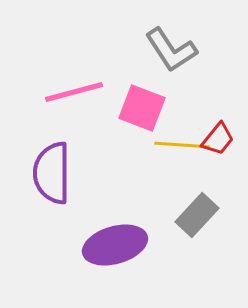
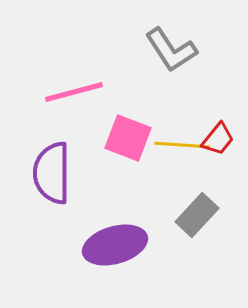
pink square: moved 14 px left, 30 px down
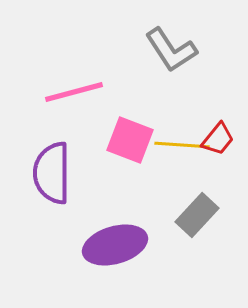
pink square: moved 2 px right, 2 px down
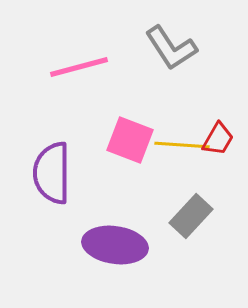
gray L-shape: moved 2 px up
pink line: moved 5 px right, 25 px up
red trapezoid: rotated 9 degrees counterclockwise
gray rectangle: moved 6 px left, 1 px down
purple ellipse: rotated 24 degrees clockwise
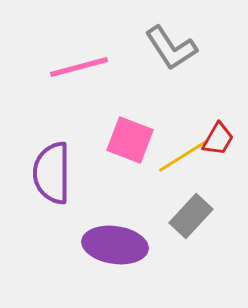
yellow line: moved 1 px right, 11 px down; rotated 36 degrees counterclockwise
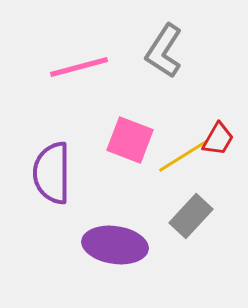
gray L-shape: moved 7 px left, 3 px down; rotated 66 degrees clockwise
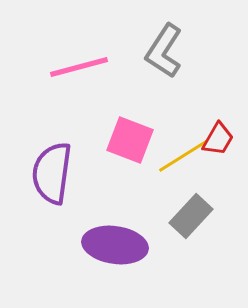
purple semicircle: rotated 8 degrees clockwise
